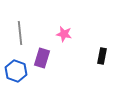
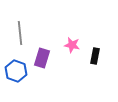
pink star: moved 8 px right, 11 px down
black rectangle: moved 7 px left
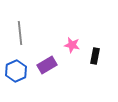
purple rectangle: moved 5 px right, 7 px down; rotated 42 degrees clockwise
blue hexagon: rotated 15 degrees clockwise
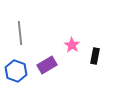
pink star: rotated 21 degrees clockwise
blue hexagon: rotated 15 degrees counterclockwise
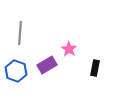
gray line: rotated 10 degrees clockwise
pink star: moved 3 px left, 4 px down
black rectangle: moved 12 px down
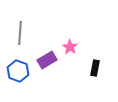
pink star: moved 1 px right, 2 px up
purple rectangle: moved 5 px up
blue hexagon: moved 2 px right
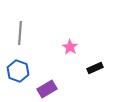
purple rectangle: moved 29 px down
black rectangle: rotated 56 degrees clockwise
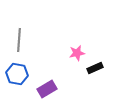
gray line: moved 1 px left, 7 px down
pink star: moved 7 px right, 6 px down; rotated 28 degrees clockwise
blue hexagon: moved 1 px left, 3 px down; rotated 10 degrees counterclockwise
